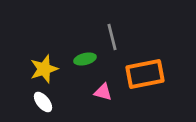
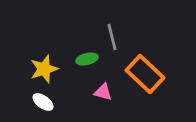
green ellipse: moved 2 px right
orange rectangle: rotated 54 degrees clockwise
white ellipse: rotated 15 degrees counterclockwise
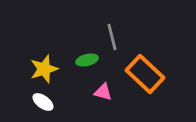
green ellipse: moved 1 px down
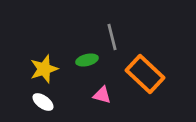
pink triangle: moved 1 px left, 3 px down
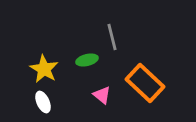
yellow star: rotated 24 degrees counterclockwise
orange rectangle: moved 9 px down
pink triangle: rotated 24 degrees clockwise
white ellipse: rotated 30 degrees clockwise
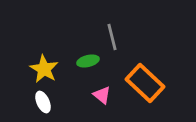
green ellipse: moved 1 px right, 1 px down
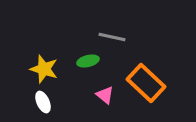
gray line: rotated 64 degrees counterclockwise
yellow star: rotated 12 degrees counterclockwise
orange rectangle: moved 1 px right
pink triangle: moved 3 px right
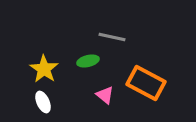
yellow star: rotated 16 degrees clockwise
orange rectangle: rotated 15 degrees counterclockwise
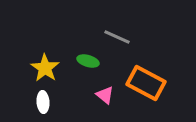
gray line: moved 5 px right; rotated 12 degrees clockwise
green ellipse: rotated 30 degrees clockwise
yellow star: moved 1 px right, 1 px up
white ellipse: rotated 20 degrees clockwise
